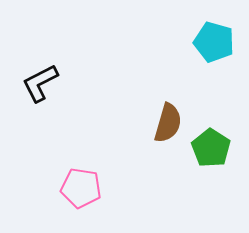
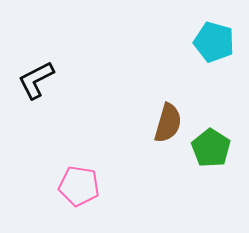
black L-shape: moved 4 px left, 3 px up
pink pentagon: moved 2 px left, 2 px up
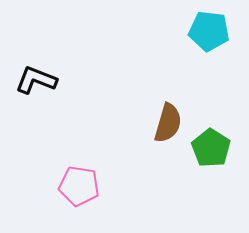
cyan pentagon: moved 5 px left, 11 px up; rotated 9 degrees counterclockwise
black L-shape: rotated 48 degrees clockwise
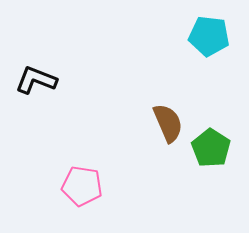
cyan pentagon: moved 5 px down
brown semicircle: rotated 39 degrees counterclockwise
pink pentagon: moved 3 px right
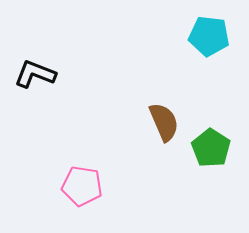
black L-shape: moved 1 px left, 6 px up
brown semicircle: moved 4 px left, 1 px up
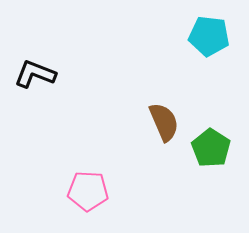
pink pentagon: moved 6 px right, 5 px down; rotated 6 degrees counterclockwise
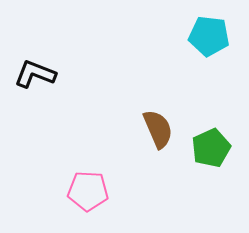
brown semicircle: moved 6 px left, 7 px down
green pentagon: rotated 15 degrees clockwise
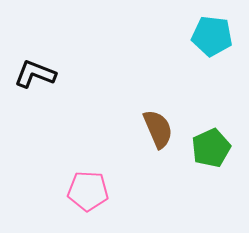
cyan pentagon: moved 3 px right
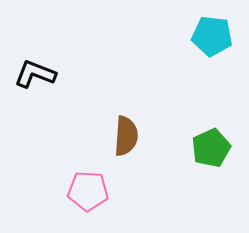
brown semicircle: moved 32 px left, 7 px down; rotated 27 degrees clockwise
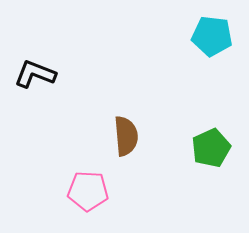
brown semicircle: rotated 9 degrees counterclockwise
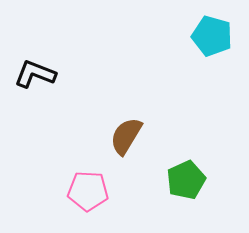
cyan pentagon: rotated 9 degrees clockwise
brown semicircle: rotated 144 degrees counterclockwise
green pentagon: moved 25 px left, 32 px down
